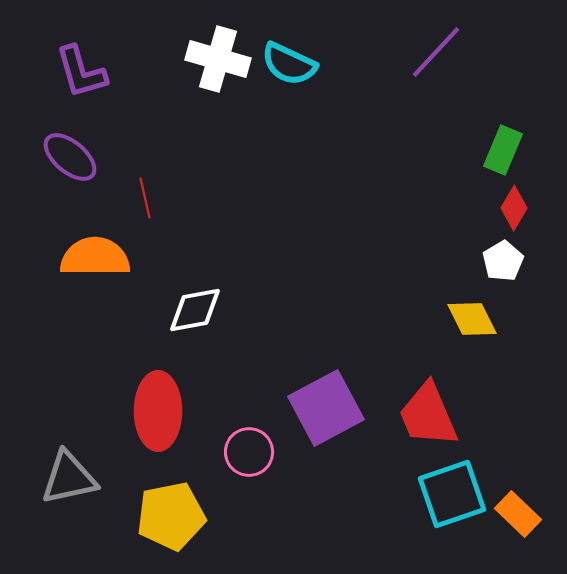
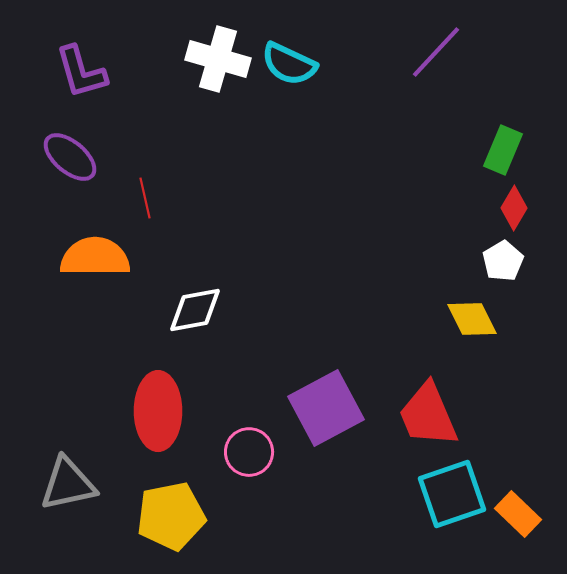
gray triangle: moved 1 px left, 6 px down
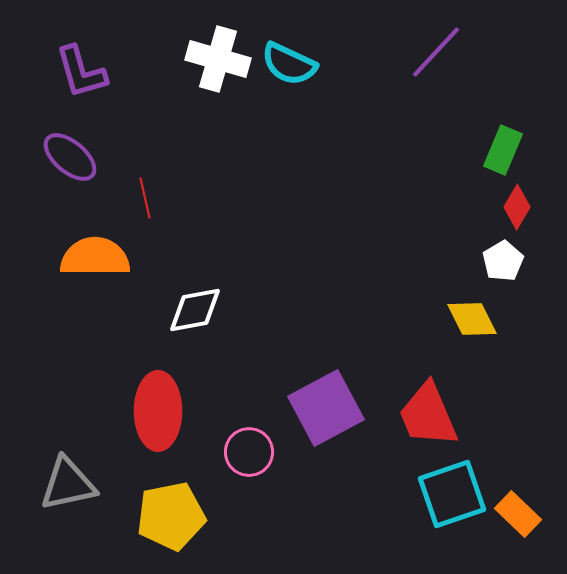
red diamond: moved 3 px right, 1 px up
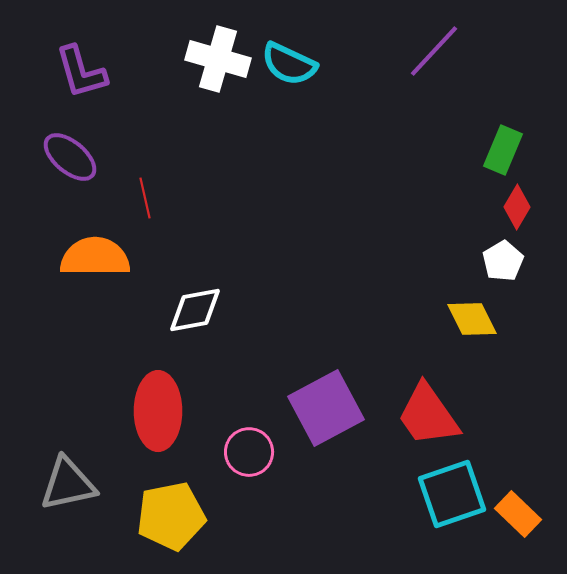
purple line: moved 2 px left, 1 px up
red trapezoid: rotated 12 degrees counterclockwise
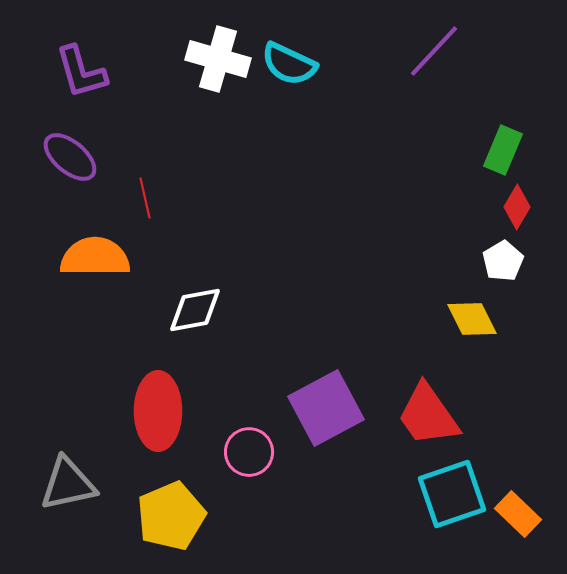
yellow pentagon: rotated 12 degrees counterclockwise
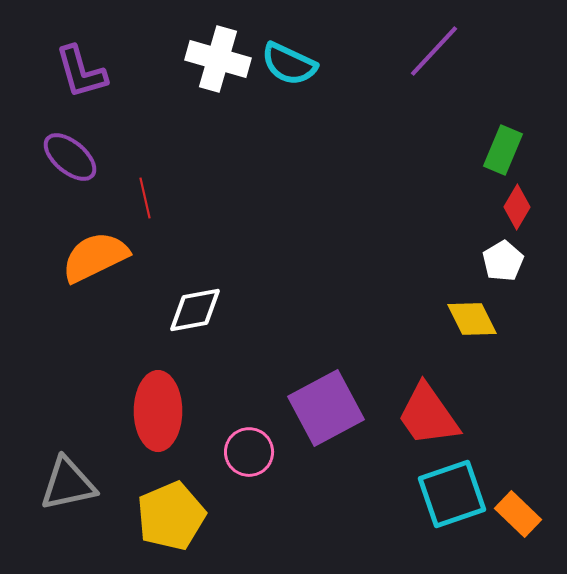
orange semicircle: rotated 26 degrees counterclockwise
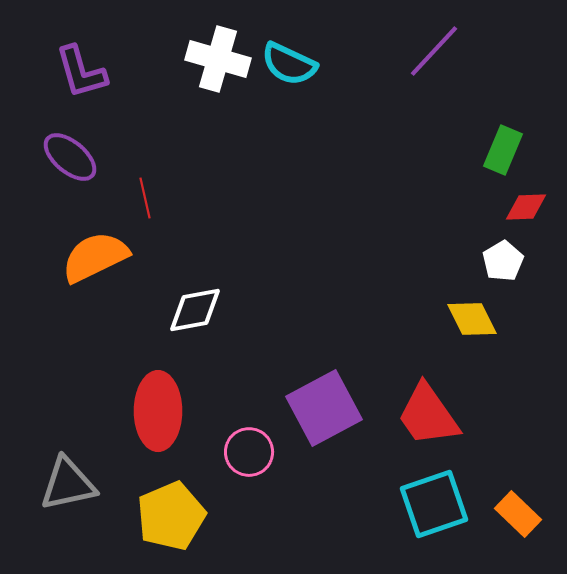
red diamond: moved 9 px right; rotated 57 degrees clockwise
purple square: moved 2 px left
cyan square: moved 18 px left, 10 px down
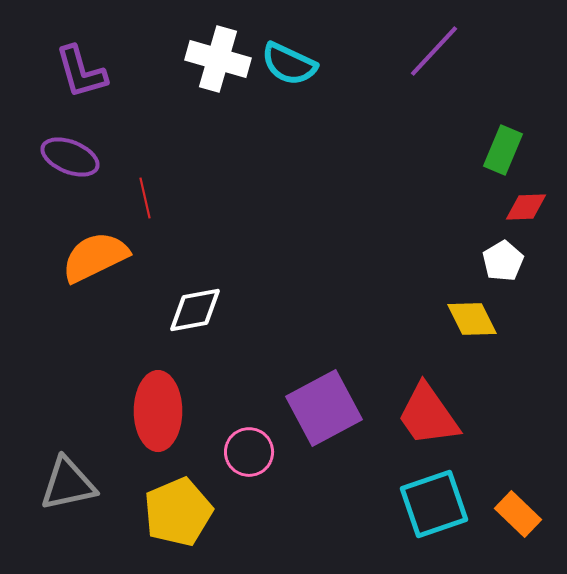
purple ellipse: rotated 18 degrees counterclockwise
yellow pentagon: moved 7 px right, 4 px up
